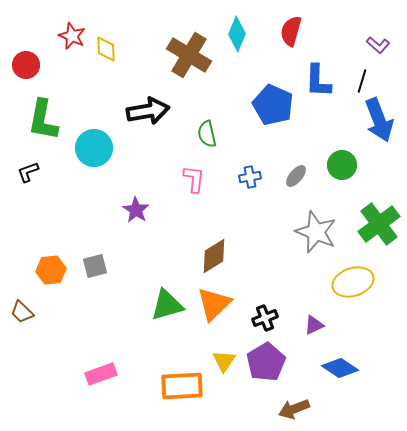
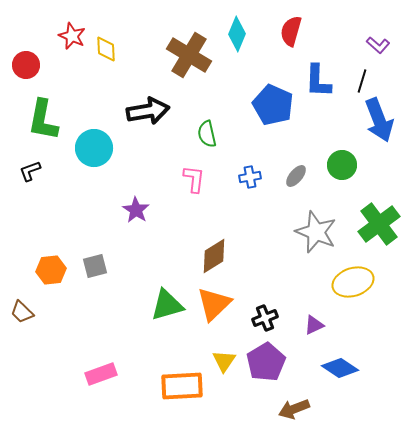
black L-shape: moved 2 px right, 1 px up
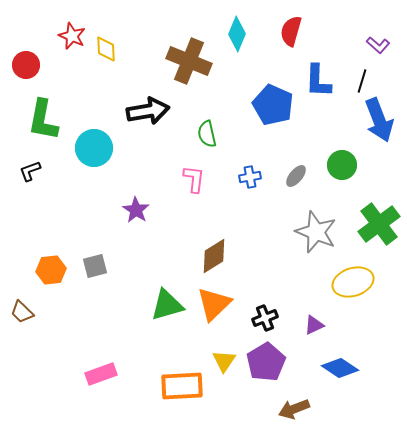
brown cross: moved 6 px down; rotated 9 degrees counterclockwise
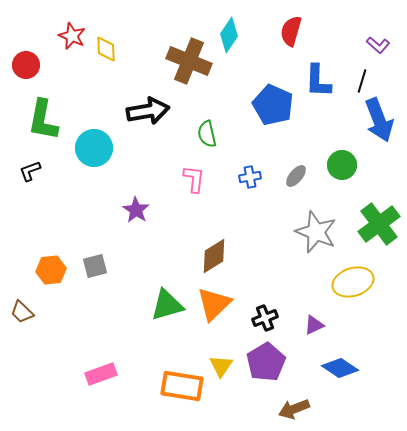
cyan diamond: moved 8 px left, 1 px down; rotated 12 degrees clockwise
yellow triangle: moved 3 px left, 5 px down
orange rectangle: rotated 12 degrees clockwise
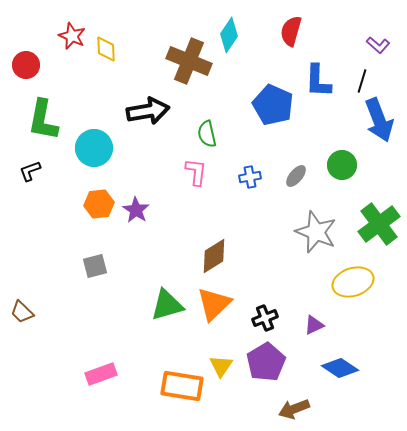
pink L-shape: moved 2 px right, 7 px up
orange hexagon: moved 48 px right, 66 px up
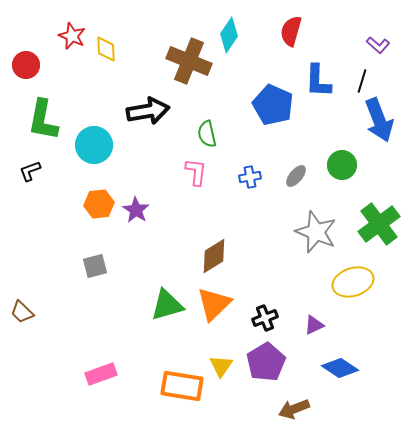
cyan circle: moved 3 px up
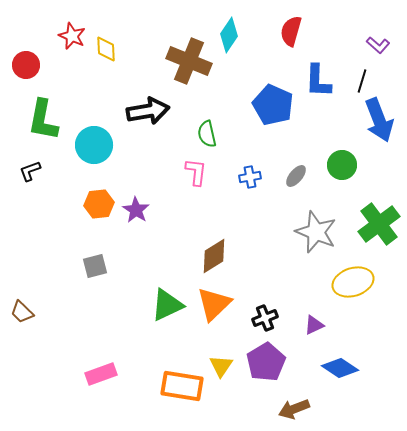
green triangle: rotated 9 degrees counterclockwise
